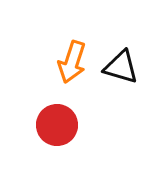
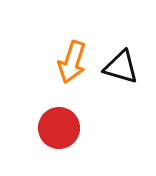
red circle: moved 2 px right, 3 px down
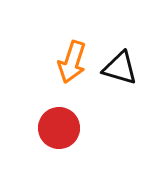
black triangle: moved 1 px left, 1 px down
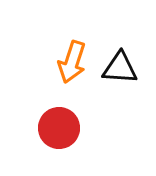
black triangle: rotated 12 degrees counterclockwise
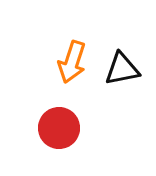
black triangle: moved 2 px right, 1 px down; rotated 15 degrees counterclockwise
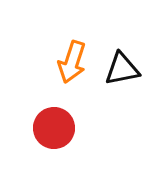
red circle: moved 5 px left
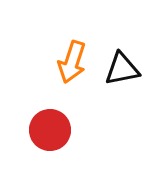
red circle: moved 4 px left, 2 px down
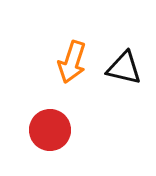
black triangle: moved 2 px right, 1 px up; rotated 24 degrees clockwise
